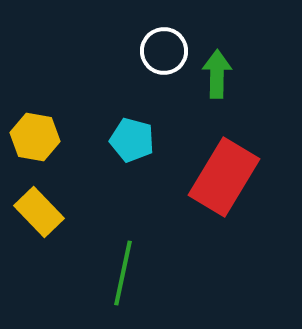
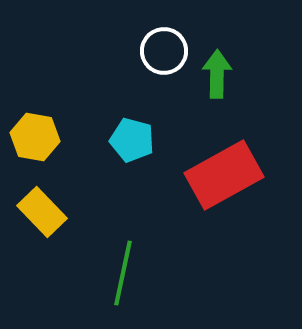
red rectangle: moved 2 px up; rotated 30 degrees clockwise
yellow rectangle: moved 3 px right
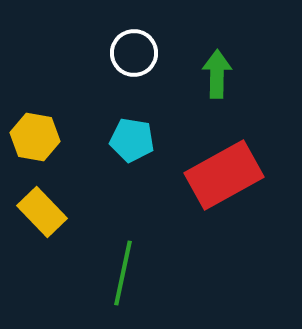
white circle: moved 30 px left, 2 px down
cyan pentagon: rotated 6 degrees counterclockwise
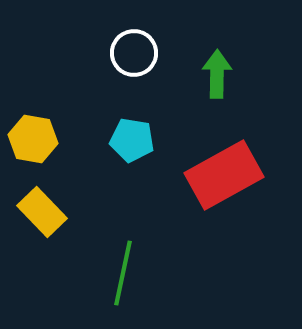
yellow hexagon: moved 2 px left, 2 px down
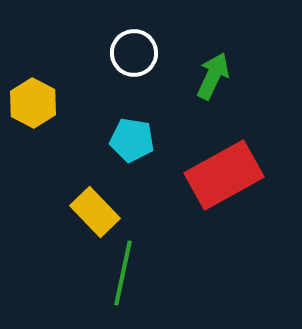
green arrow: moved 4 px left, 2 px down; rotated 24 degrees clockwise
yellow hexagon: moved 36 px up; rotated 18 degrees clockwise
yellow rectangle: moved 53 px right
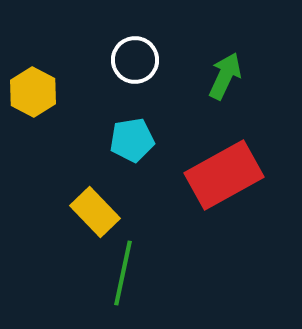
white circle: moved 1 px right, 7 px down
green arrow: moved 12 px right
yellow hexagon: moved 11 px up
cyan pentagon: rotated 18 degrees counterclockwise
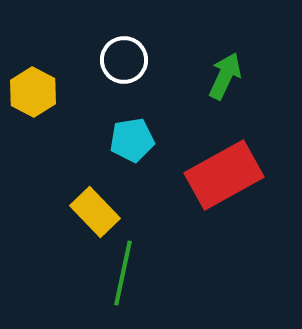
white circle: moved 11 px left
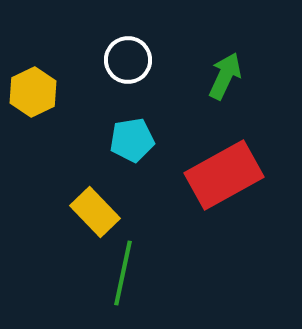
white circle: moved 4 px right
yellow hexagon: rotated 6 degrees clockwise
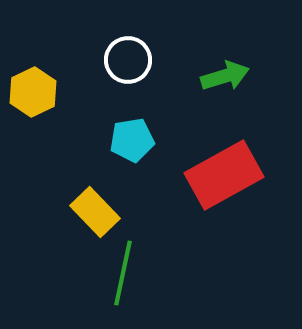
green arrow: rotated 48 degrees clockwise
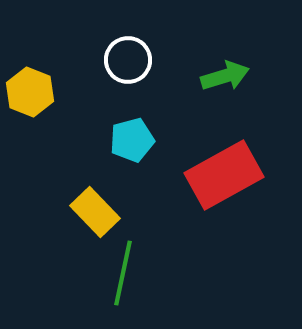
yellow hexagon: moved 3 px left; rotated 12 degrees counterclockwise
cyan pentagon: rotated 6 degrees counterclockwise
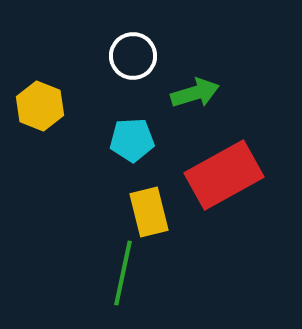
white circle: moved 5 px right, 4 px up
green arrow: moved 30 px left, 17 px down
yellow hexagon: moved 10 px right, 14 px down
cyan pentagon: rotated 12 degrees clockwise
yellow rectangle: moved 54 px right; rotated 30 degrees clockwise
